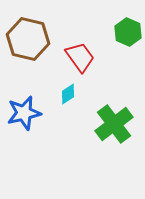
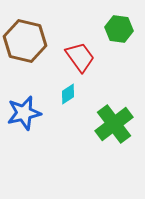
green hexagon: moved 9 px left, 3 px up; rotated 16 degrees counterclockwise
brown hexagon: moved 3 px left, 2 px down
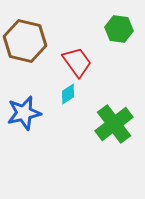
red trapezoid: moved 3 px left, 5 px down
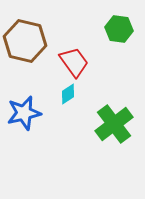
red trapezoid: moved 3 px left
